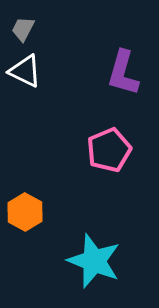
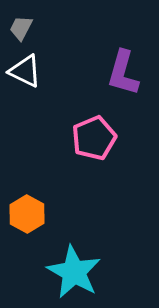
gray trapezoid: moved 2 px left, 1 px up
pink pentagon: moved 15 px left, 12 px up
orange hexagon: moved 2 px right, 2 px down
cyan star: moved 20 px left, 11 px down; rotated 8 degrees clockwise
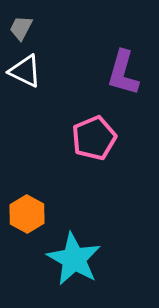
cyan star: moved 13 px up
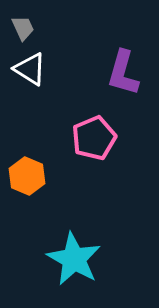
gray trapezoid: moved 2 px right; rotated 128 degrees clockwise
white triangle: moved 5 px right, 2 px up; rotated 6 degrees clockwise
orange hexagon: moved 38 px up; rotated 6 degrees counterclockwise
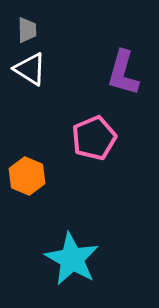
gray trapezoid: moved 4 px right, 2 px down; rotated 24 degrees clockwise
cyan star: moved 2 px left
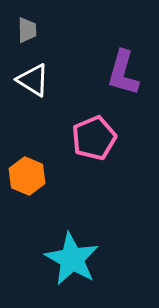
white triangle: moved 3 px right, 11 px down
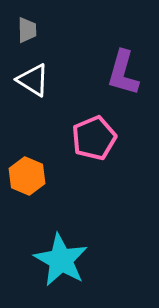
cyan star: moved 11 px left, 1 px down
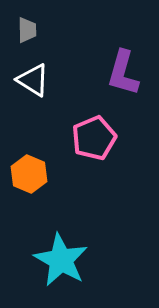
orange hexagon: moved 2 px right, 2 px up
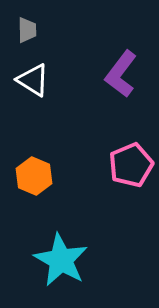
purple L-shape: moved 2 px left, 1 px down; rotated 21 degrees clockwise
pink pentagon: moved 37 px right, 27 px down
orange hexagon: moved 5 px right, 2 px down
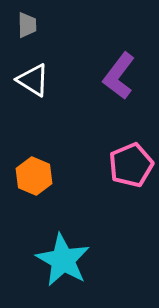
gray trapezoid: moved 5 px up
purple L-shape: moved 2 px left, 2 px down
cyan star: moved 2 px right
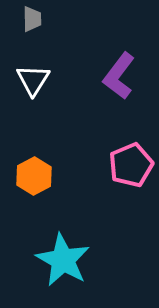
gray trapezoid: moved 5 px right, 6 px up
white triangle: rotated 30 degrees clockwise
orange hexagon: rotated 9 degrees clockwise
